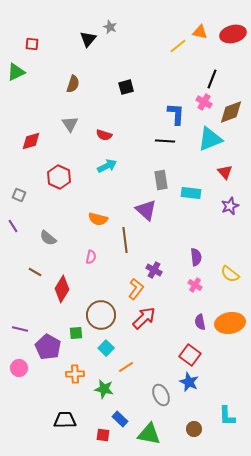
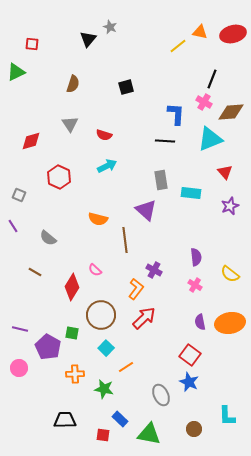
brown diamond at (231, 112): rotated 16 degrees clockwise
pink semicircle at (91, 257): moved 4 px right, 13 px down; rotated 120 degrees clockwise
red diamond at (62, 289): moved 10 px right, 2 px up
green square at (76, 333): moved 4 px left; rotated 16 degrees clockwise
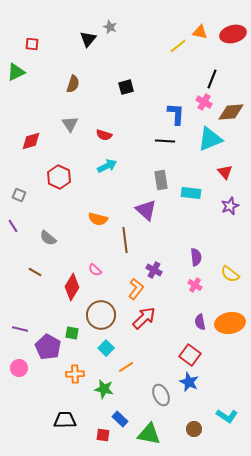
cyan L-shape at (227, 416): rotated 55 degrees counterclockwise
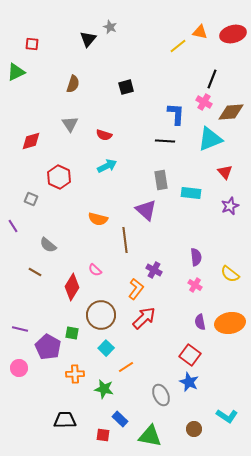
gray square at (19, 195): moved 12 px right, 4 px down
gray semicircle at (48, 238): moved 7 px down
green triangle at (149, 434): moved 1 px right, 2 px down
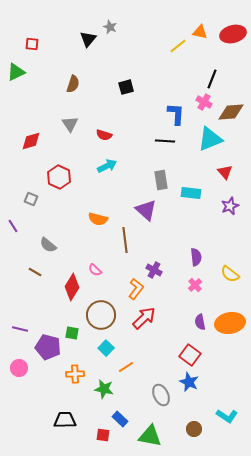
pink cross at (195, 285): rotated 16 degrees clockwise
purple pentagon at (48, 347): rotated 15 degrees counterclockwise
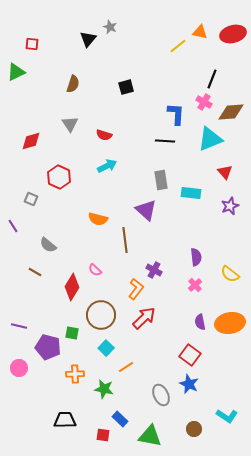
purple line at (20, 329): moved 1 px left, 3 px up
blue star at (189, 382): moved 2 px down
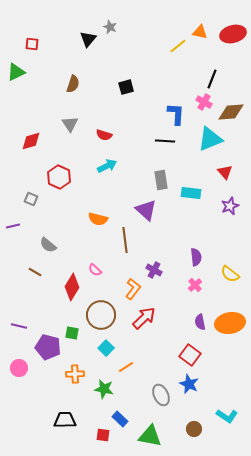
purple line at (13, 226): rotated 72 degrees counterclockwise
orange L-shape at (136, 289): moved 3 px left
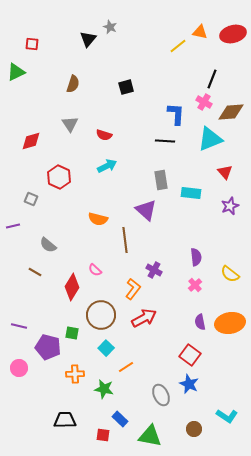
red arrow at (144, 318): rotated 15 degrees clockwise
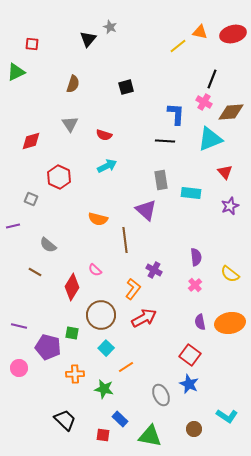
black trapezoid at (65, 420): rotated 45 degrees clockwise
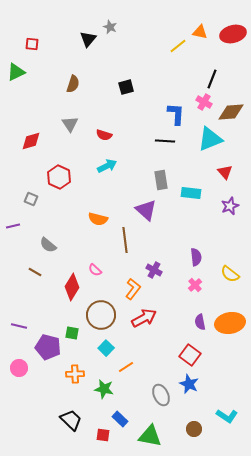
black trapezoid at (65, 420): moved 6 px right
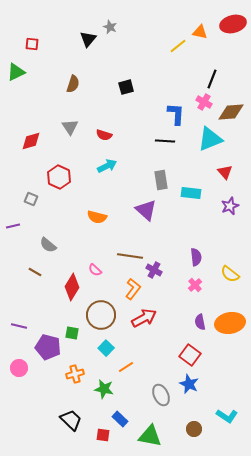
red ellipse at (233, 34): moved 10 px up
gray triangle at (70, 124): moved 3 px down
orange semicircle at (98, 219): moved 1 px left, 2 px up
brown line at (125, 240): moved 5 px right, 16 px down; rotated 75 degrees counterclockwise
orange cross at (75, 374): rotated 12 degrees counterclockwise
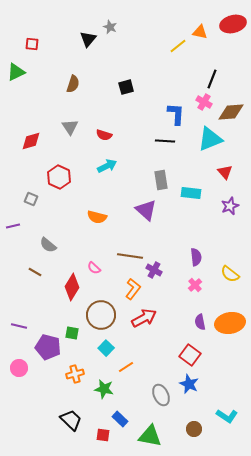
pink semicircle at (95, 270): moved 1 px left, 2 px up
